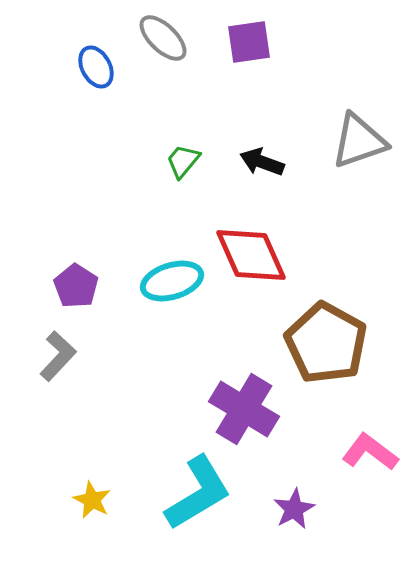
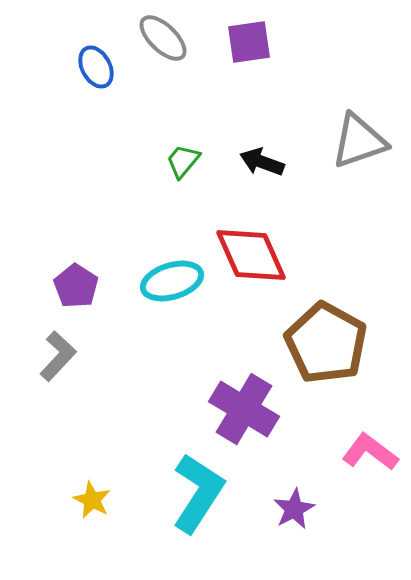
cyan L-shape: rotated 26 degrees counterclockwise
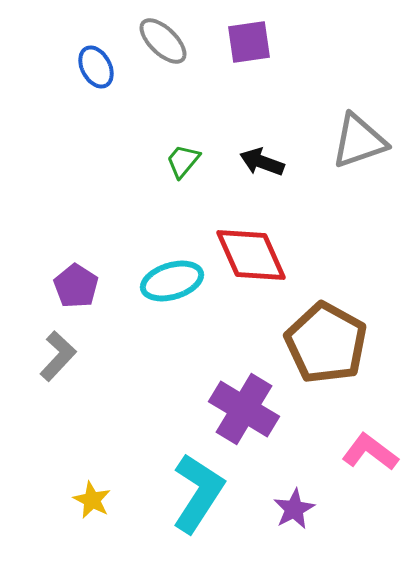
gray ellipse: moved 3 px down
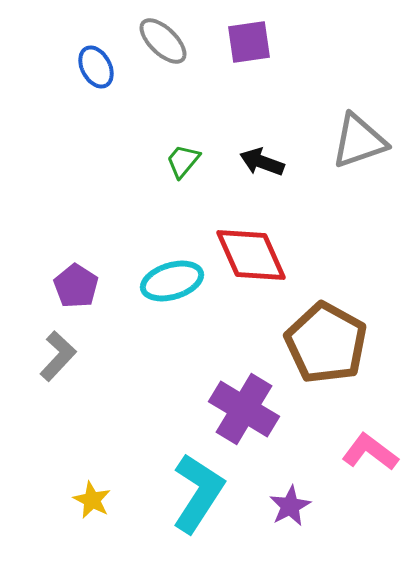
purple star: moved 4 px left, 3 px up
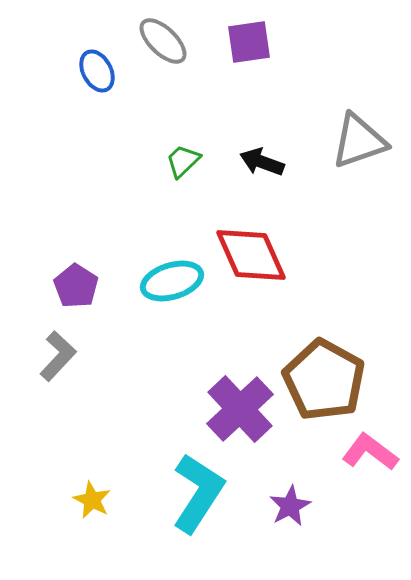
blue ellipse: moved 1 px right, 4 px down
green trapezoid: rotated 6 degrees clockwise
brown pentagon: moved 2 px left, 37 px down
purple cross: moved 4 px left; rotated 16 degrees clockwise
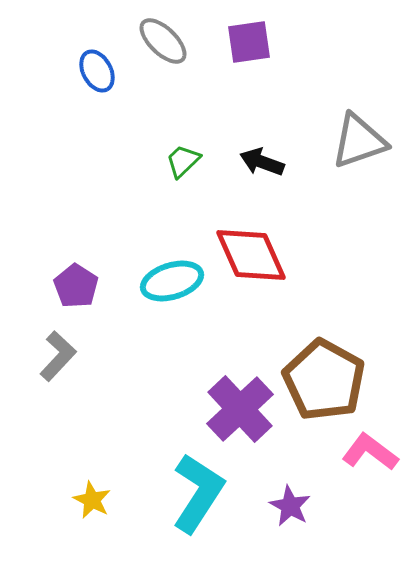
purple star: rotated 15 degrees counterclockwise
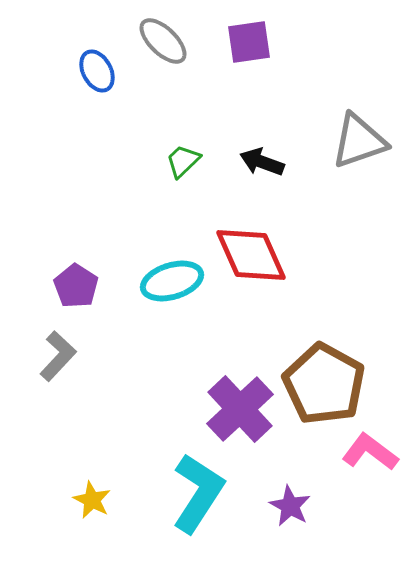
brown pentagon: moved 4 px down
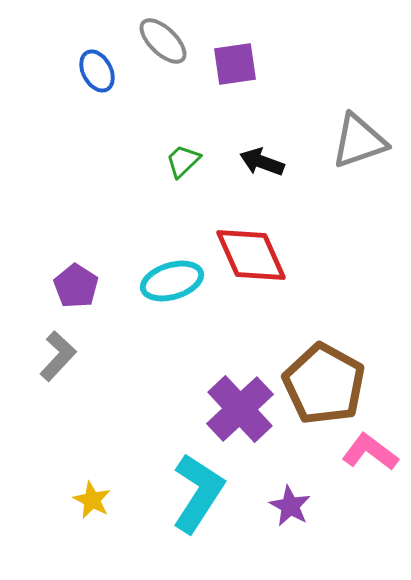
purple square: moved 14 px left, 22 px down
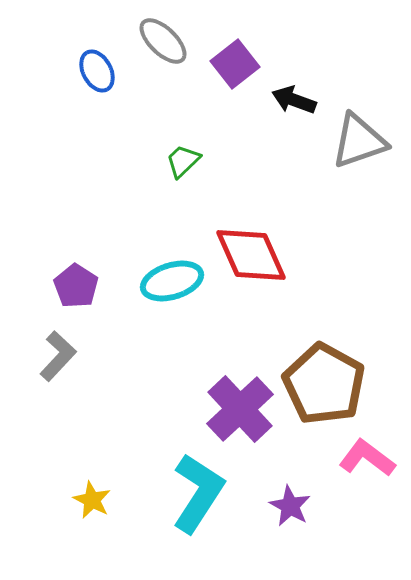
purple square: rotated 30 degrees counterclockwise
black arrow: moved 32 px right, 62 px up
pink L-shape: moved 3 px left, 6 px down
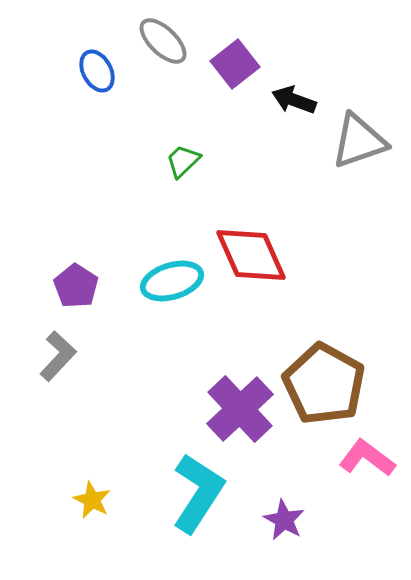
purple star: moved 6 px left, 14 px down
